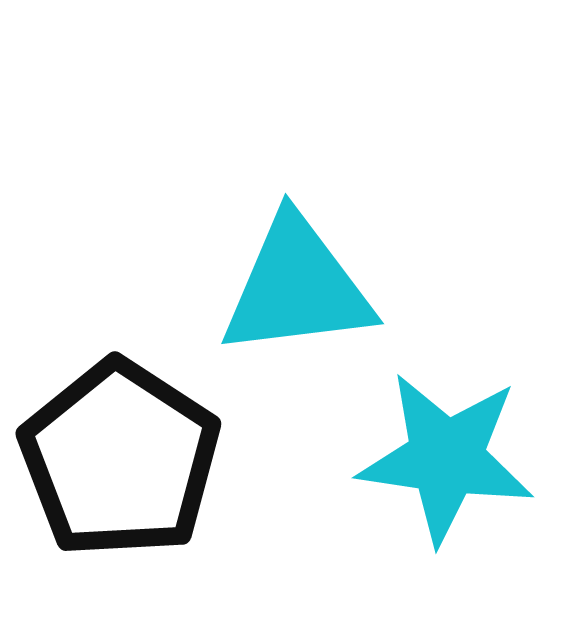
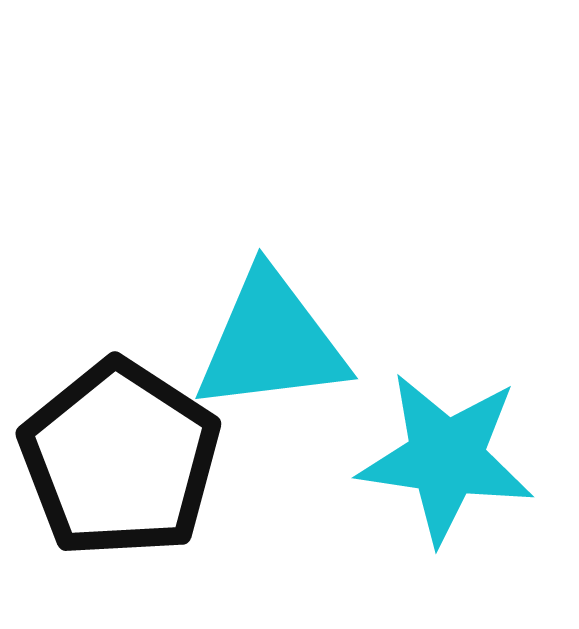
cyan triangle: moved 26 px left, 55 px down
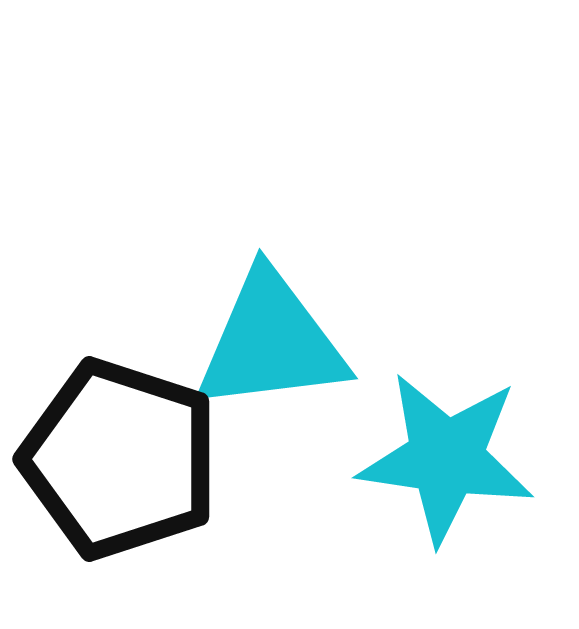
black pentagon: rotated 15 degrees counterclockwise
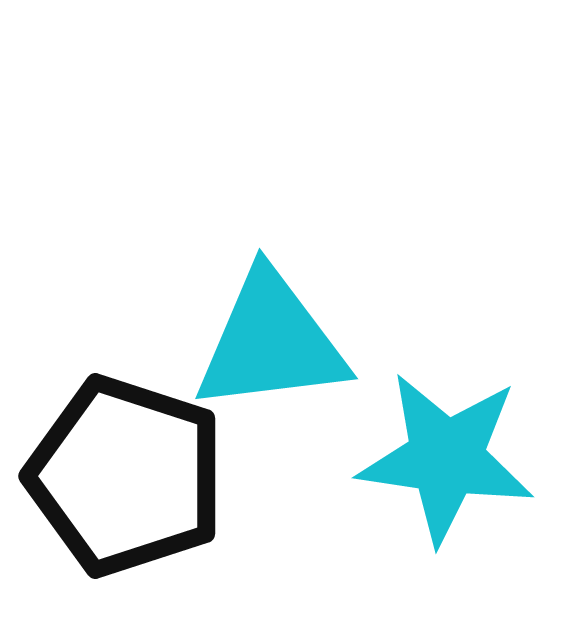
black pentagon: moved 6 px right, 17 px down
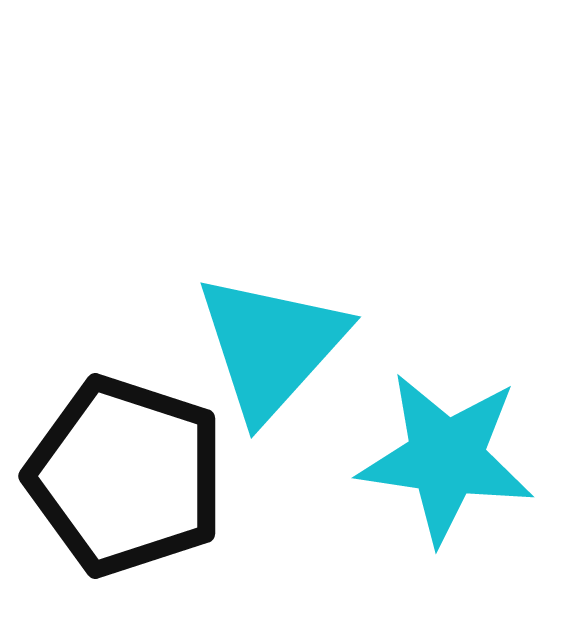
cyan triangle: moved 4 px down; rotated 41 degrees counterclockwise
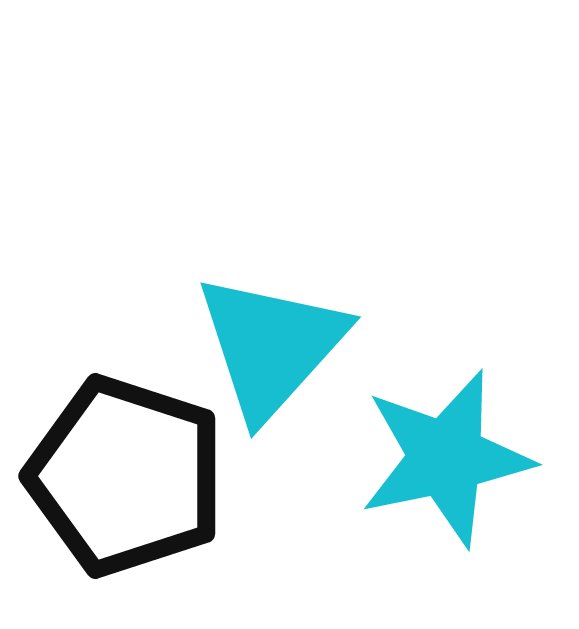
cyan star: rotated 20 degrees counterclockwise
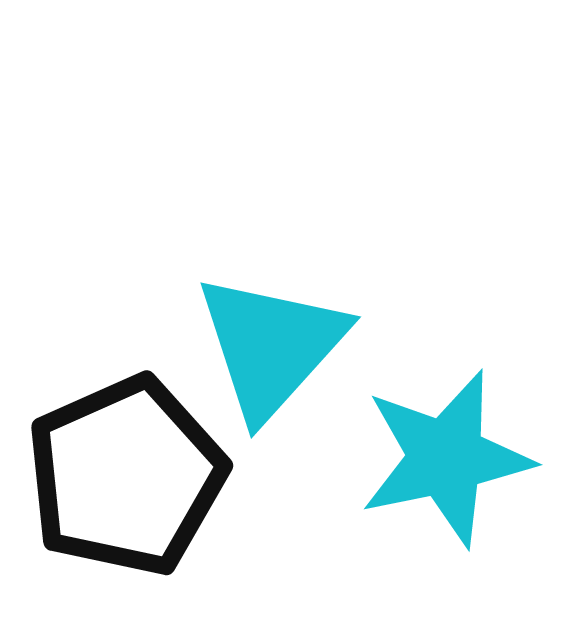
black pentagon: rotated 30 degrees clockwise
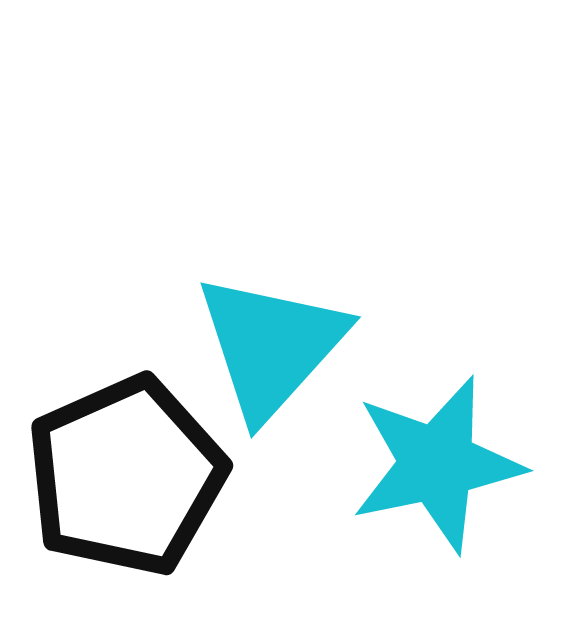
cyan star: moved 9 px left, 6 px down
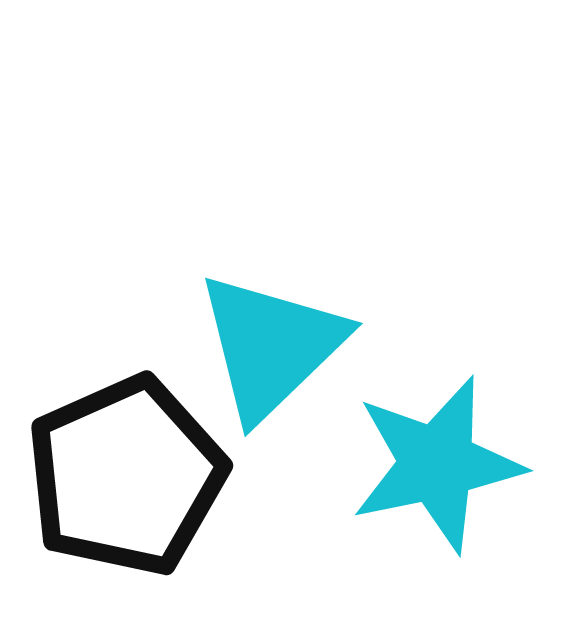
cyan triangle: rotated 4 degrees clockwise
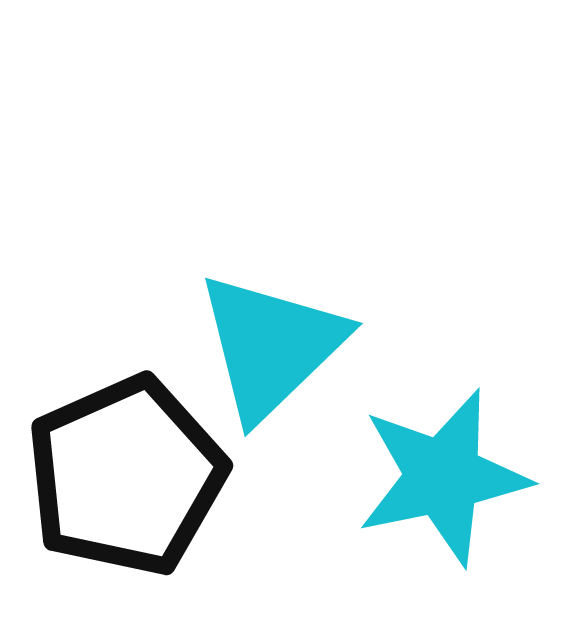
cyan star: moved 6 px right, 13 px down
